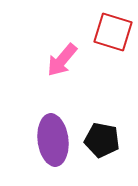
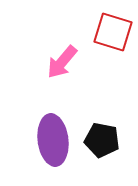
pink arrow: moved 2 px down
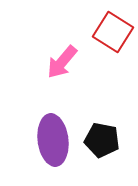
red square: rotated 15 degrees clockwise
